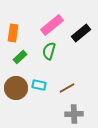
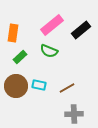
black rectangle: moved 3 px up
green semicircle: rotated 84 degrees counterclockwise
brown circle: moved 2 px up
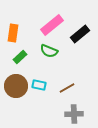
black rectangle: moved 1 px left, 4 px down
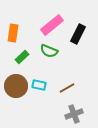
black rectangle: moved 2 px left; rotated 24 degrees counterclockwise
green rectangle: moved 2 px right
gray cross: rotated 18 degrees counterclockwise
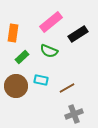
pink rectangle: moved 1 px left, 3 px up
black rectangle: rotated 30 degrees clockwise
cyan rectangle: moved 2 px right, 5 px up
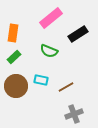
pink rectangle: moved 4 px up
green rectangle: moved 8 px left
brown line: moved 1 px left, 1 px up
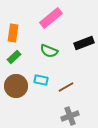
black rectangle: moved 6 px right, 9 px down; rotated 12 degrees clockwise
gray cross: moved 4 px left, 2 px down
